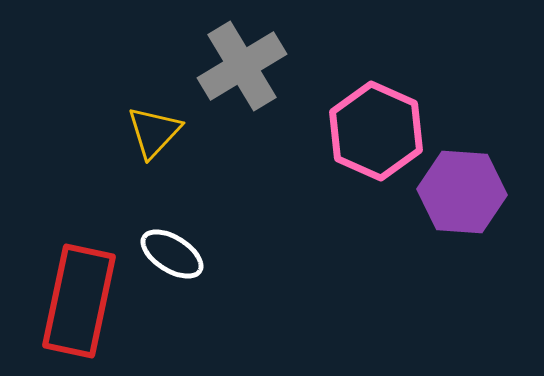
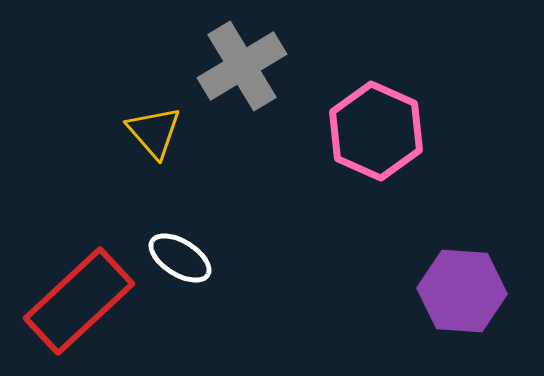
yellow triangle: rotated 24 degrees counterclockwise
purple hexagon: moved 99 px down
white ellipse: moved 8 px right, 4 px down
red rectangle: rotated 35 degrees clockwise
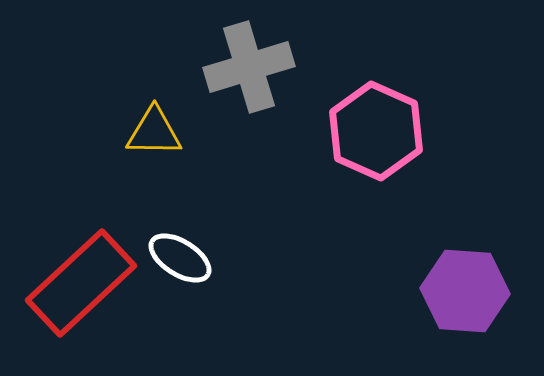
gray cross: moved 7 px right, 1 px down; rotated 14 degrees clockwise
yellow triangle: rotated 48 degrees counterclockwise
purple hexagon: moved 3 px right
red rectangle: moved 2 px right, 18 px up
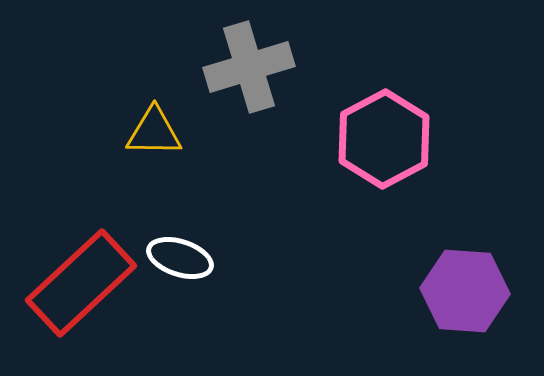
pink hexagon: moved 8 px right, 8 px down; rotated 8 degrees clockwise
white ellipse: rotated 14 degrees counterclockwise
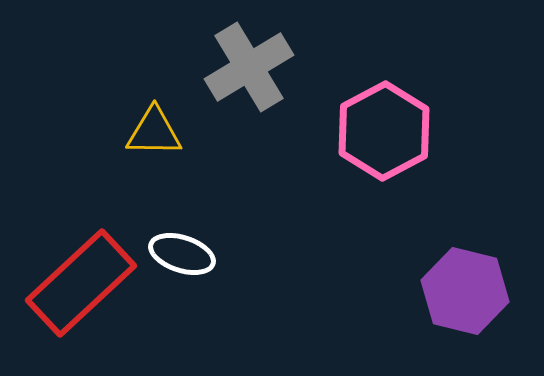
gray cross: rotated 14 degrees counterclockwise
pink hexagon: moved 8 px up
white ellipse: moved 2 px right, 4 px up
purple hexagon: rotated 10 degrees clockwise
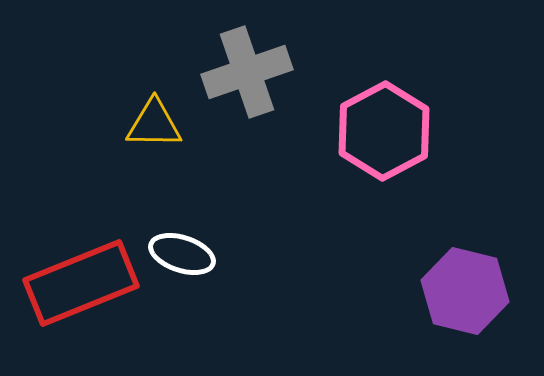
gray cross: moved 2 px left, 5 px down; rotated 12 degrees clockwise
yellow triangle: moved 8 px up
red rectangle: rotated 21 degrees clockwise
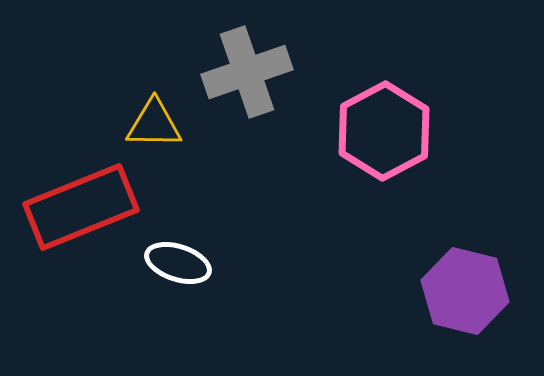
white ellipse: moved 4 px left, 9 px down
red rectangle: moved 76 px up
